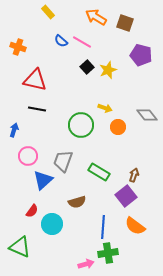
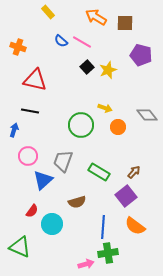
brown square: rotated 18 degrees counterclockwise
black line: moved 7 px left, 2 px down
brown arrow: moved 3 px up; rotated 24 degrees clockwise
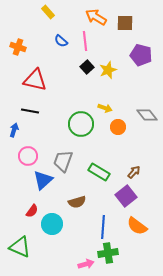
pink line: moved 3 px right, 1 px up; rotated 54 degrees clockwise
green circle: moved 1 px up
orange semicircle: moved 2 px right
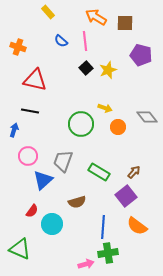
black square: moved 1 px left, 1 px down
gray diamond: moved 2 px down
green triangle: moved 2 px down
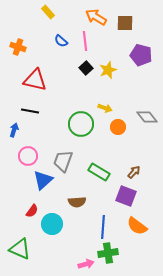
purple square: rotated 30 degrees counterclockwise
brown semicircle: rotated 12 degrees clockwise
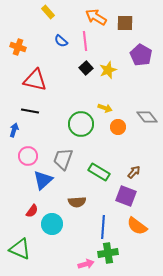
purple pentagon: rotated 15 degrees clockwise
gray trapezoid: moved 2 px up
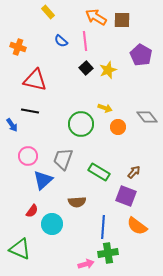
brown square: moved 3 px left, 3 px up
blue arrow: moved 2 px left, 5 px up; rotated 128 degrees clockwise
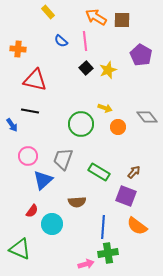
orange cross: moved 2 px down; rotated 14 degrees counterclockwise
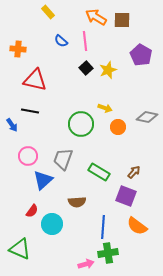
gray diamond: rotated 40 degrees counterclockwise
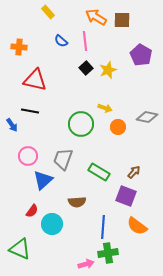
orange cross: moved 1 px right, 2 px up
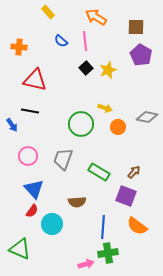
brown square: moved 14 px right, 7 px down
blue triangle: moved 9 px left, 9 px down; rotated 30 degrees counterclockwise
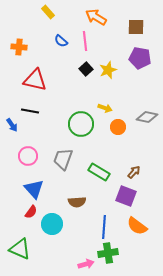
purple pentagon: moved 1 px left, 3 px down; rotated 20 degrees counterclockwise
black square: moved 1 px down
red semicircle: moved 1 px left, 1 px down
blue line: moved 1 px right
